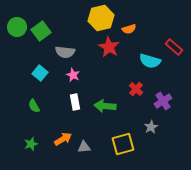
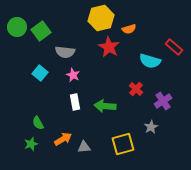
green semicircle: moved 4 px right, 17 px down
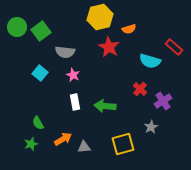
yellow hexagon: moved 1 px left, 1 px up
red cross: moved 4 px right
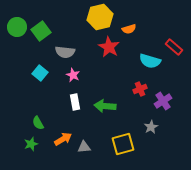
red cross: rotated 24 degrees clockwise
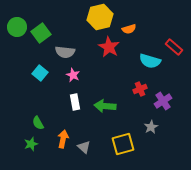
green square: moved 2 px down
orange arrow: rotated 48 degrees counterclockwise
gray triangle: rotated 48 degrees clockwise
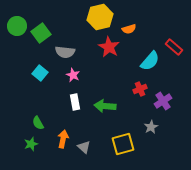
green circle: moved 1 px up
cyan semicircle: rotated 65 degrees counterclockwise
